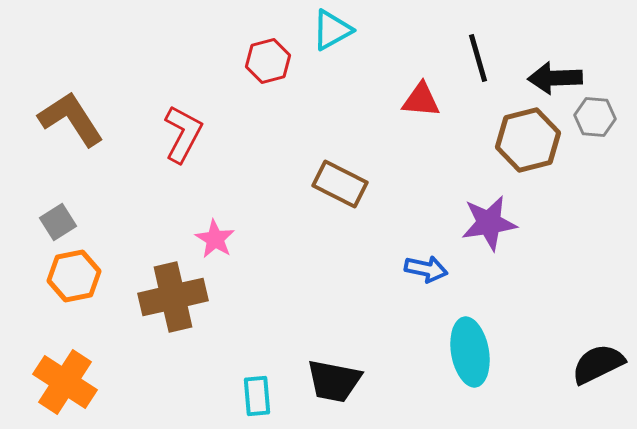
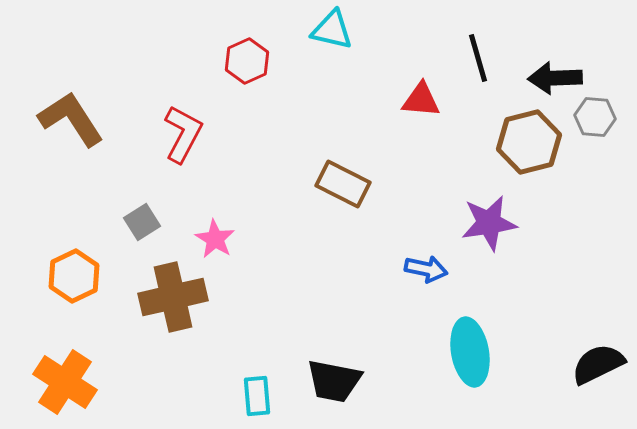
cyan triangle: rotated 42 degrees clockwise
red hexagon: moved 21 px left; rotated 9 degrees counterclockwise
brown hexagon: moved 1 px right, 2 px down
brown rectangle: moved 3 px right
gray square: moved 84 px right
orange hexagon: rotated 15 degrees counterclockwise
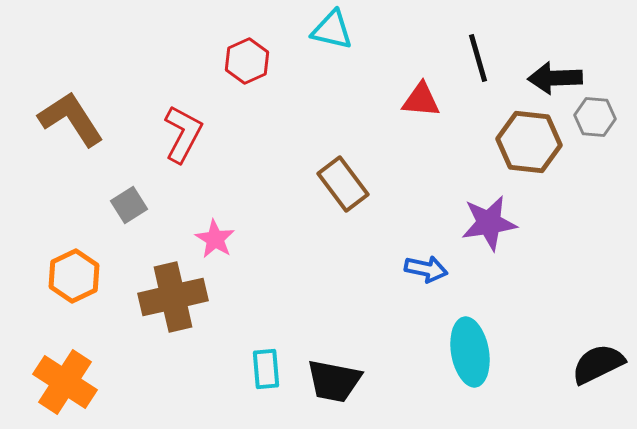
brown hexagon: rotated 20 degrees clockwise
brown rectangle: rotated 26 degrees clockwise
gray square: moved 13 px left, 17 px up
cyan rectangle: moved 9 px right, 27 px up
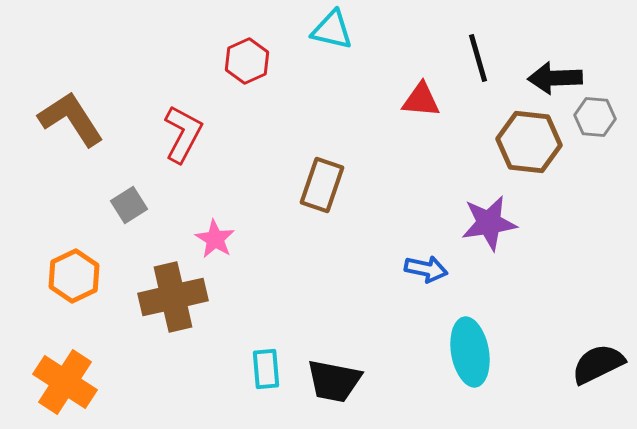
brown rectangle: moved 21 px left, 1 px down; rotated 56 degrees clockwise
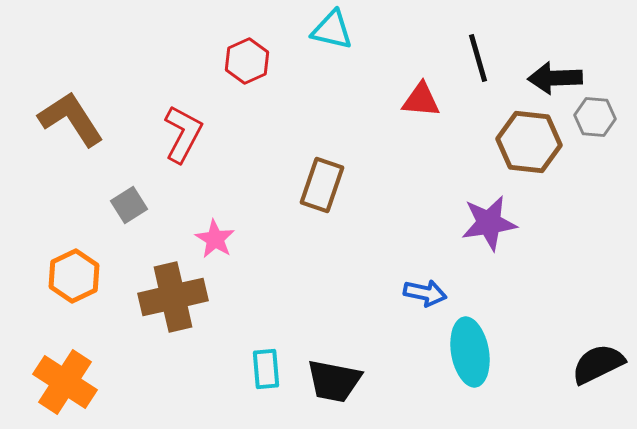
blue arrow: moved 1 px left, 24 px down
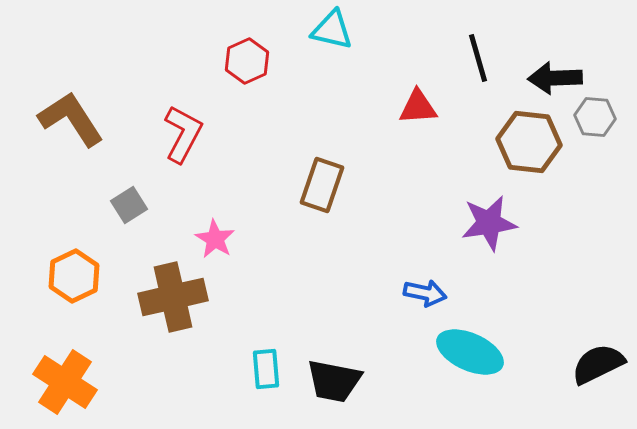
red triangle: moved 3 px left, 7 px down; rotated 9 degrees counterclockwise
cyan ellipse: rotated 56 degrees counterclockwise
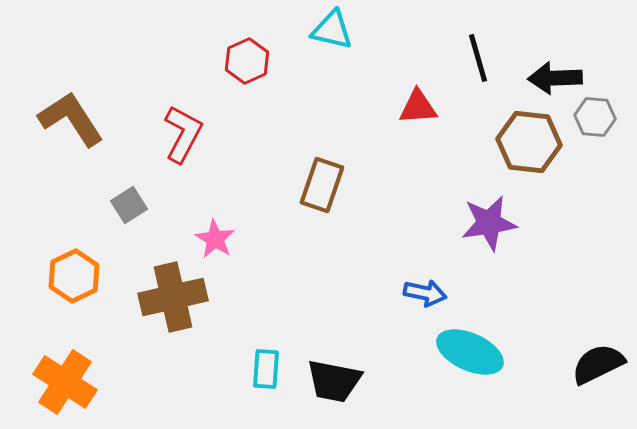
cyan rectangle: rotated 9 degrees clockwise
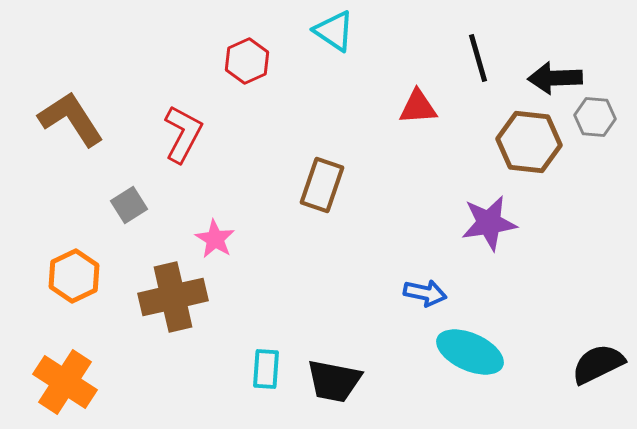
cyan triangle: moved 2 px right, 1 px down; rotated 21 degrees clockwise
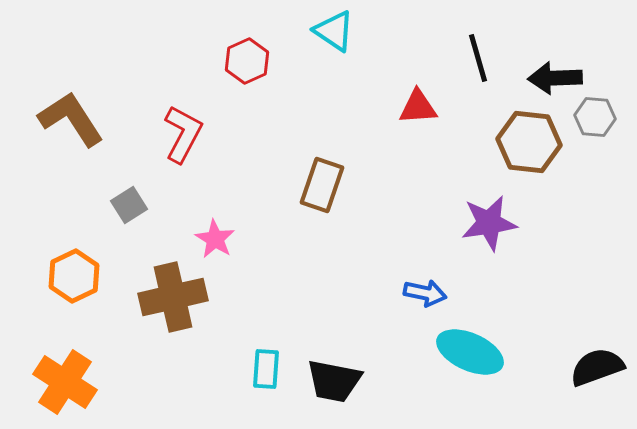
black semicircle: moved 1 px left, 3 px down; rotated 6 degrees clockwise
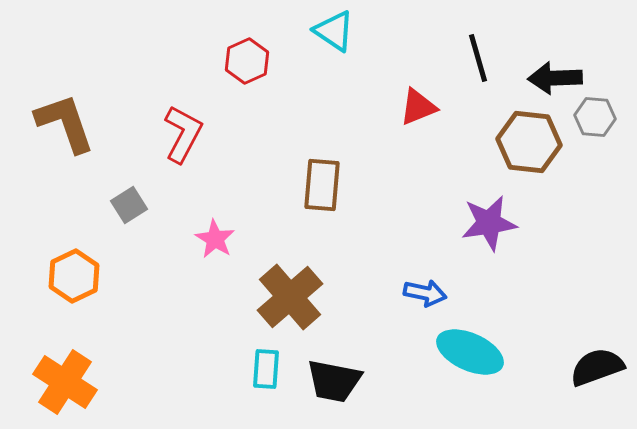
red triangle: rotated 18 degrees counterclockwise
brown L-shape: moved 6 px left, 4 px down; rotated 14 degrees clockwise
brown rectangle: rotated 14 degrees counterclockwise
brown cross: moved 117 px right; rotated 28 degrees counterclockwise
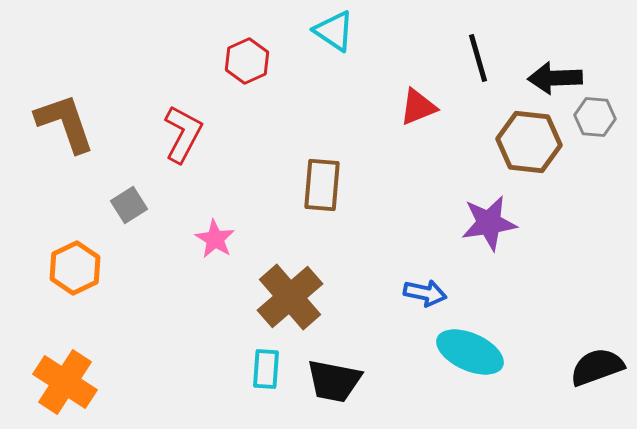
orange hexagon: moved 1 px right, 8 px up
